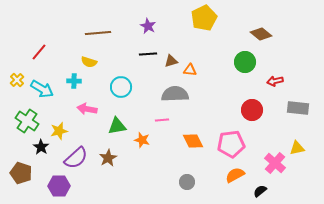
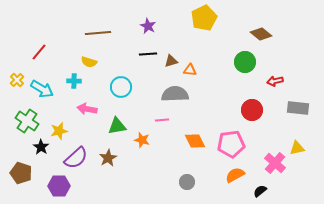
orange diamond: moved 2 px right
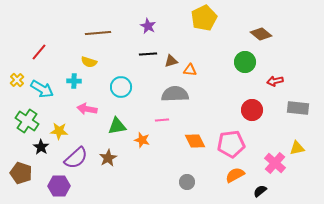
yellow star: rotated 18 degrees clockwise
